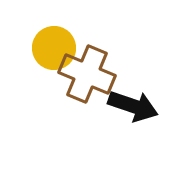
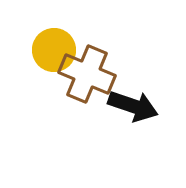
yellow circle: moved 2 px down
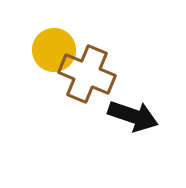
black arrow: moved 10 px down
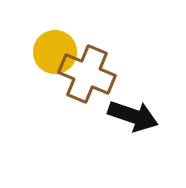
yellow circle: moved 1 px right, 2 px down
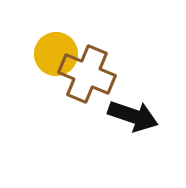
yellow circle: moved 1 px right, 2 px down
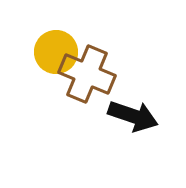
yellow circle: moved 2 px up
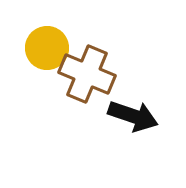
yellow circle: moved 9 px left, 4 px up
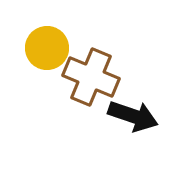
brown cross: moved 4 px right, 3 px down
